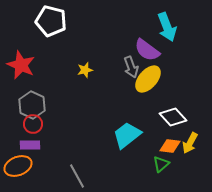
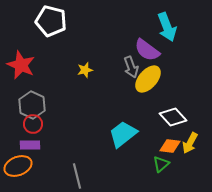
cyan trapezoid: moved 4 px left, 1 px up
gray line: rotated 15 degrees clockwise
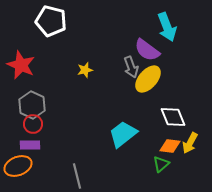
white diamond: rotated 20 degrees clockwise
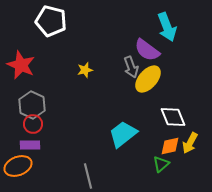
orange diamond: rotated 20 degrees counterclockwise
gray line: moved 11 px right
